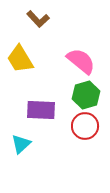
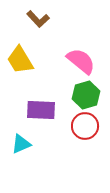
yellow trapezoid: moved 1 px down
cyan triangle: rotated 20 degrees clockwise
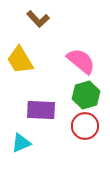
cyan triangle: moved 1 px up
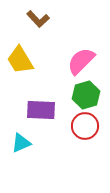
pink semicircle: rotated 84 degrees counterclockwise
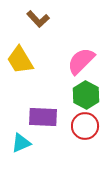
green hexagon: rotated 16 degrees counterclockwise
purple rectangle: moved 2 px right, 7 px down
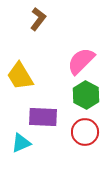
brown L-shape: rotated 100 degrees counterclockwise
yellow trapezoid: moved 16 px down
red circle: moved 6 px down
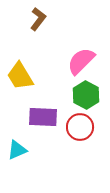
red circle: moved 5 px left, 5 px up
cyan triangle: moved 4 px left, 7 px down
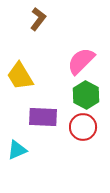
red circle: moved 3 px right
